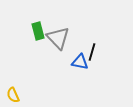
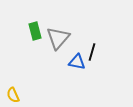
green rectangle: moved 3 px left
gray triangle: rotated 25 degrees clockwise
blue triangle: moved 3 px left
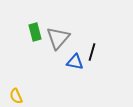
green rectangle: moved 1 px down
blue triangle: moved 2 px left
yellow semicircle: moved 3 px right, 1 px down
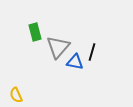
gray triangle: moved 9 px down
yellow semicircle: moved 1 px up
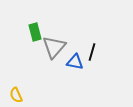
gray triangle: moved 4 px left
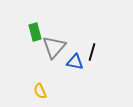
yellow semicircle: moved 24 px right, 4 px up
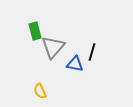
green rectangle: moved 1 px up
gray triangle: moved 1 px left
blue triangle: moved 2 px down
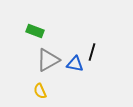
green rectangle: rotated 54 degrees counterclockwise
gray triangle: moved 5 px left, 13 px down; rotated 20 degrees clockwise
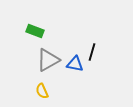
yellow semicircle: moved 2 px right
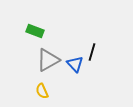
blue triangle: rotated 36 degrees clockwise
